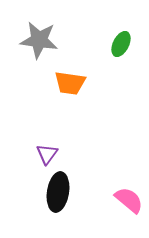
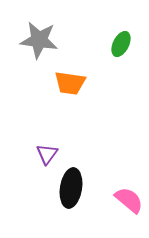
black ellipse: moved 13 px right, 4 px up
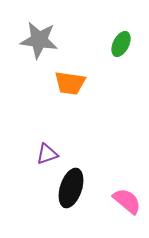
purple triangle: rotated 35 degrees clockwise
black ellipse: rotated 9 degrees clockwise
pink semicircle: moved 2 px left, 1 px down
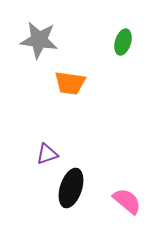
green ellipse: moved 2 px right, 2 px up; rotated 10 degrees counterclockwise
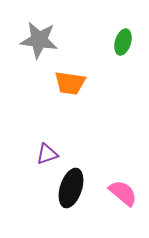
pink semicircle: moved 4 px left, 8 px up
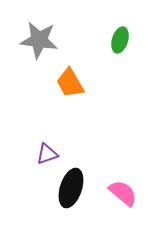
green ellipse: moved 3 px left, 2 px up
orange trapezoid: rotated 52 degrees clockwise
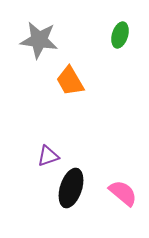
green ellipse: moved 5 px up
orange trapezoid: moved 2 px up
purple triangle: moved 1 px right, 2 px down
